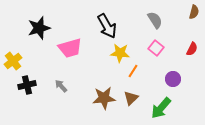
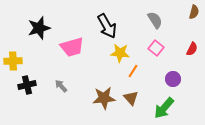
pink trapezoid: moved 2 px right, 1 px up
yellow cross: rotated 36 degrees clockwise
brown triangle: rotated 28 degrees counterclockwise
green arrow: moved 3 px right
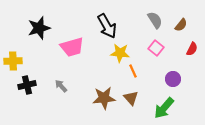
brown semicircle: moved 13 px left, 13 px down; rotated 24 degrees clockwise
orange line: rotated 56 degrees counterclockwise
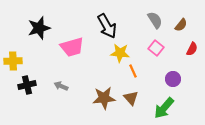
gray arrow: rotated 24 degrees counterclockwise
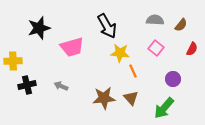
gray semicircle: rotated 54 degrees counterclockwise
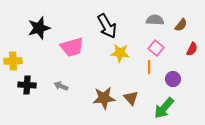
orange line: moved 16 px right, 4 px up; rotated 24 degrees clockwise
black cross: rotated 18 degrees clockwise
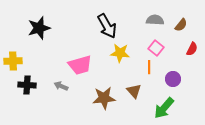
pink trapezoid: moved 8 px right, 18 px down
brown triangle: moved 3 px right, 7 px up
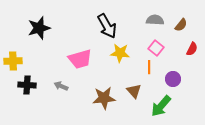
pink trapezoid: moved 6 px up
green arrow: moved 3 px left, 2 px up
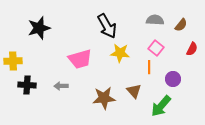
gray arrow: rotated 24 degrees counterclockwise
